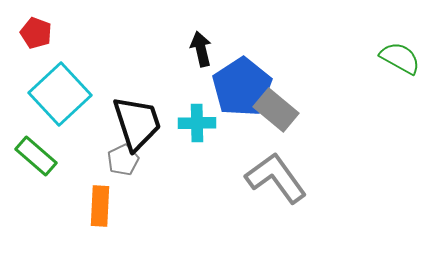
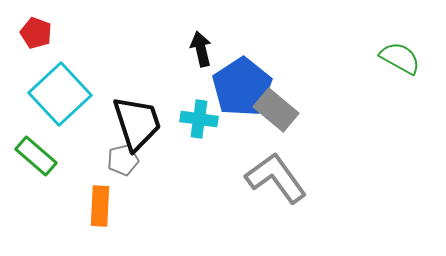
cyan cross: moved 2 px right, 4 px up; rotated 9 degrees clockwise
gray pentagon: rotated 12 degrees clockwise
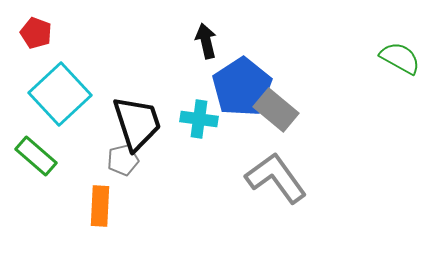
black arrow: moved 5 px right, 8 px up
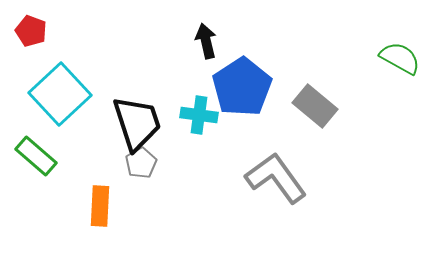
red pentagon: moved 5 px left, 2 px up
gray rectangle: moved 39 px right, 4 px up
cyan cross: moved 4 px up
gray pentagon: moved 18 px right, 3 px down; rotated 16 degrees counterclockwise
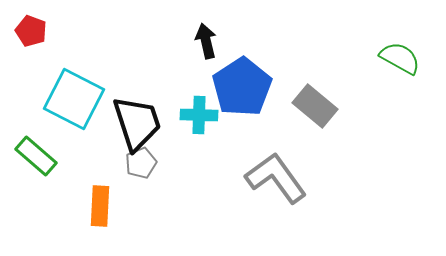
cyan square: moved 14 px right, 5 px down; rotated 20 degrees counterclockwise
cyan cross: rotated 6 degrees counterclockwise
gray pentagon: rotated 8 degrees clockwise
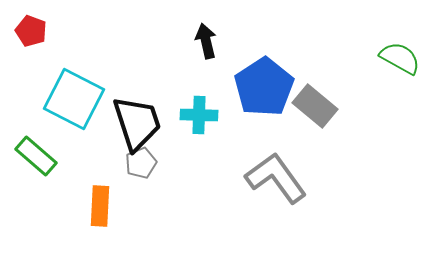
blue pentagon: moved 22 px right
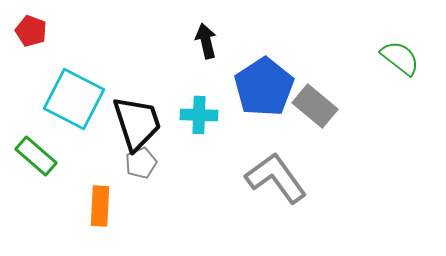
green semicircle: rotated 9 degrees clockwise
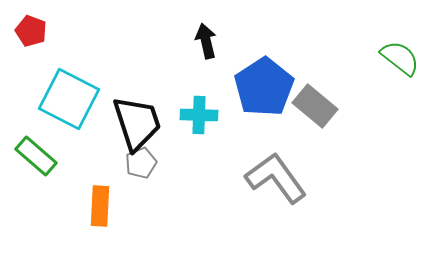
cyan square: moved 5 px left
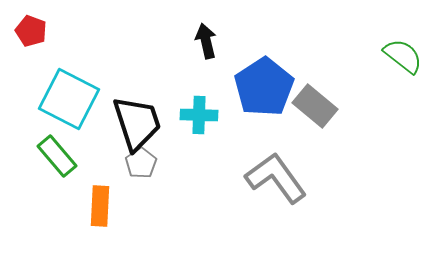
green semicircle: moved 3 px right, 2 px up
green rectangle: moved 21 px right; rotated 9 degrees clockwise
gray pentagon: rotated 12 degrees counterclockwise
